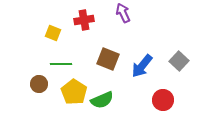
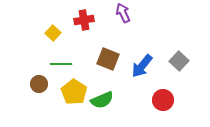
yellow square: rotated 21 degrees clockwise
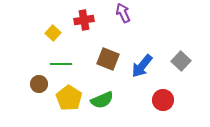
gray square: moved 2 px right
yellow pentagon: moved 5 px left, 6 px down
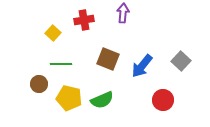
purple arrow: rotated 30 degrees clockwise
yellow pentagon: rotated 20 degrees counterclockwise
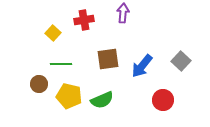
brown square: rotated 30 degrees counterclockwise
yellow pentagon: moved 2 px up
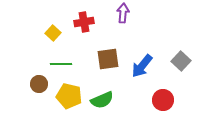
red cross: moved 2 px down
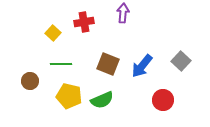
brown square: moved 5 px down; rotated 30 degrees clockwise
brown circle: moved 9 px left, 3 px up
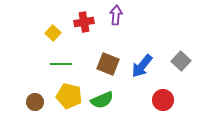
purple arrow: moved 7 px left, 2 px down
brown circle: moved 5 px right, 21 px down
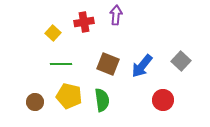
green semicircle: rotated 75 degrees counterclockwise
